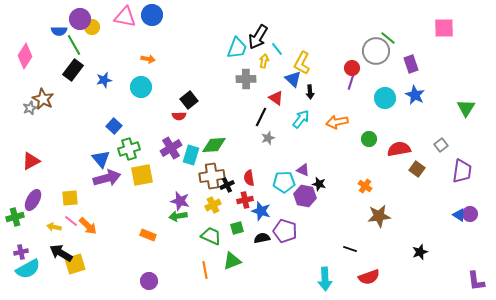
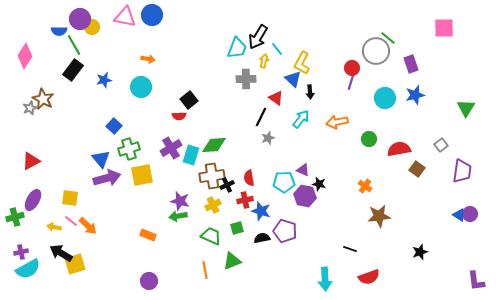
blue star at (415, 95): rotated 30 degrees clockwise
yellow square at (70, 198): rotated 12 degrees clockwise
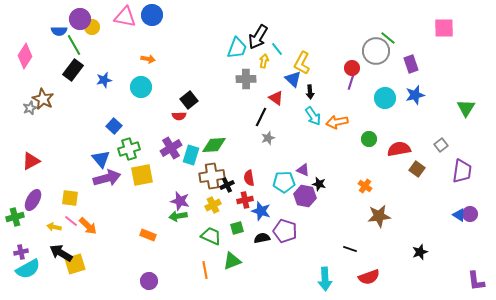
cyan arrow at (301, 119): moved 12 px right, 3 px up; rotated 108 degrees clockwise
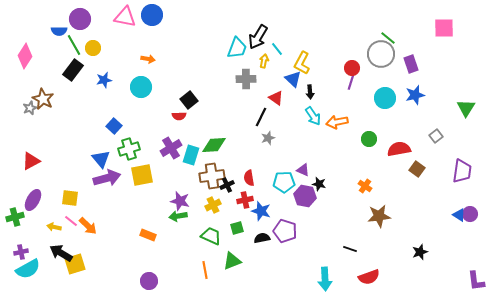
yellow circle at (92, 27): moved 1 px right, 21 px down
gray circle at (376, 51): moved 5 px right, 3 px down
gray square at (441, 145): moved 5 px left, 9 px up
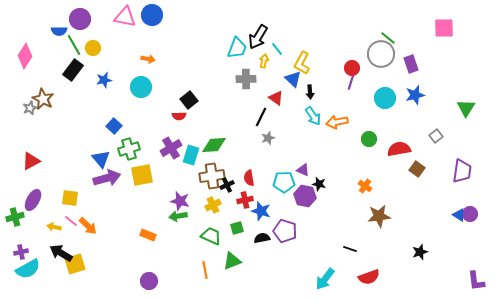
cyan arrow at (325, 279): rotated 40 degrees clockwise
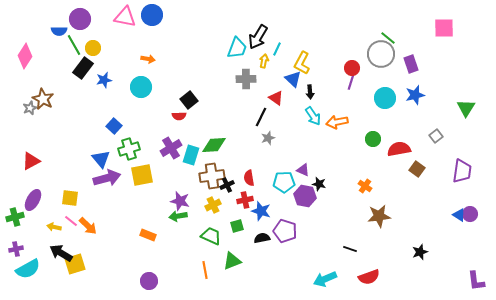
cyan line at (277, 49): rotated 64 degrees clockwise
black rectangle at (73, 70): moved 10 px right, 2 px up
green circle at (369, 139): moved 4 px right
green square at (237, 228): moved 2 px up
purple cross at (21, 252): moved 5 px left, 3 px up
cyan arrow at (325, 279): rotated 30 degrees clockwise
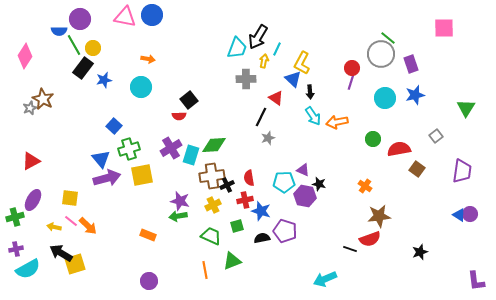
red semicircle at (369, 277): moved 1 px right, 38 px up
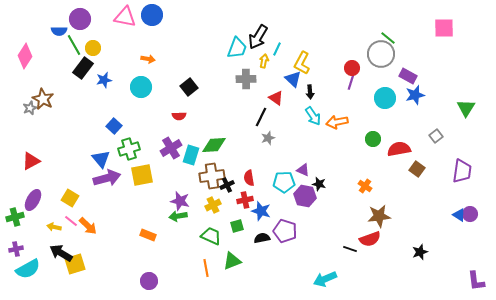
purple rectangle at (411, 64): moved 3 px left, 12 px down; rotated 42 degrees counterclockwise
black square at (189, 100): moved 13 px up
yellow square at (70, 198): rotated 24 degrees clockwise
orange line at (205, 270): moved 1 px right, 2 px up
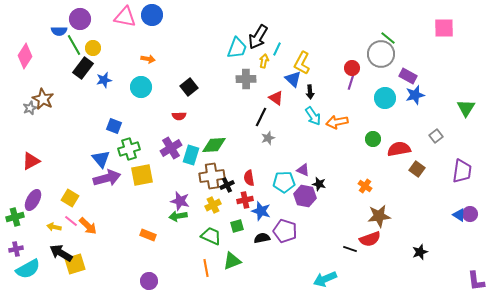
blue square at (114, 126): rotated 21 degrees counterclockwise
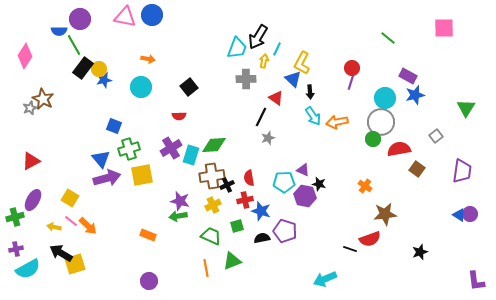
yellow circle at (93, 48): moved 6 px right, 21 px down
gray circle at (381, 54): moved 68 px down
brown star at (379, 216): moved 6 px right, 2 px up
